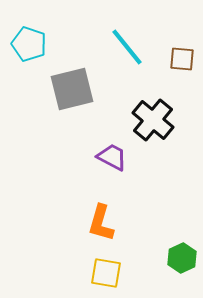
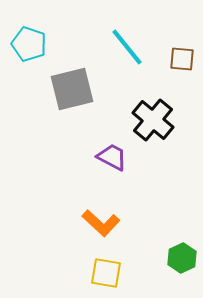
orange L-shape: rotated 63 degrees counterclockwise
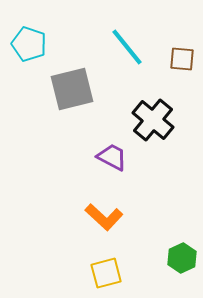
orange L-shape: moved 3 px right, 6 px up
yellow square: rotated 24 degrees counterclockwise
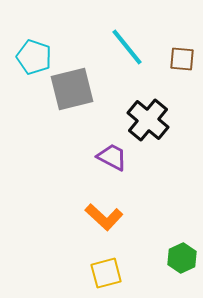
cyan pentagon: moved 5 px right, 13 px down
black cross: moved 5 px left
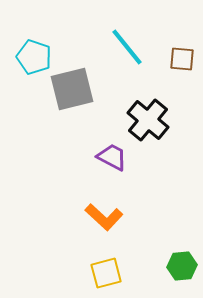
green hexagon: moved 8 px down; rotated 20 degrees clockwise
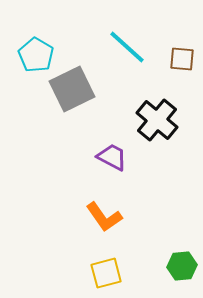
cyan line: rotated 9 degrees counterclockwise
cyan pentagon: moved 2 px right, 2 px up; rotated 12 degrees clockwise
gray square: rotated 12 degrees counterclockwise
black cross: moved 9 px right
orange L-shape: rotated 12 degrees clockwise
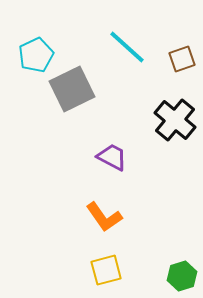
cyan pentagon: rotated 16 degrees clockwise
brown square: rotated 24 degrees counterclockwise
black cross: moved 18 px right
green hexagon: moved 10 px down; rotated 12 degrees counterclockwise
yellow square: moved 3 px up
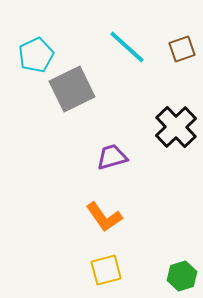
brown square: moved 10 px up
black cross: moved 1 px right, 7 px down; rotated 6 degrees clockwise
purple trapezoid: rotated 44 degrees counterclockwise
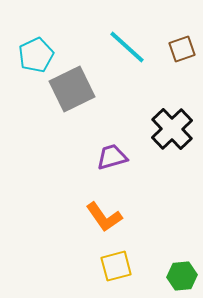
black cross: moved 4 px left, 2 px down
yellow square: moved 10 px right, 4 px up
green hexagon: rotated 12 degrees clockwise
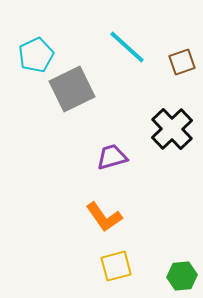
brown square: moved 13 px down
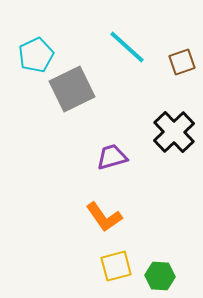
black cross: moved 2 px right, 3 px down
green hexagon: moved 22 px left; rotated 8 degrees clockwise
